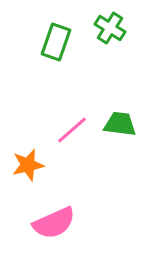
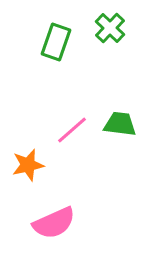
green cross: rotated 12 degrees clockwise
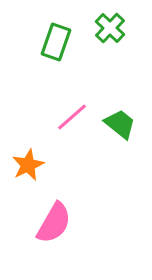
green trapezoid: rotated 32 degrees clockwise
pink line: moved 13 px up
orange star: rotated 12 degrees counterclockwise
pink semicircle: rotated 36 degrees counterclockwise
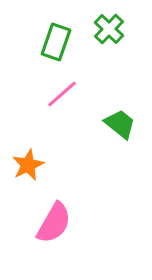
green cross: moved 1 px left, 1 px down
pink line: moved 10 px left, 23 px up
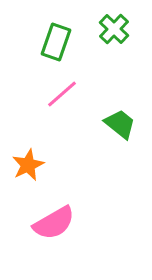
green cross: moved 5 px right
pink semicircle: rotated 30 degrees clockwise
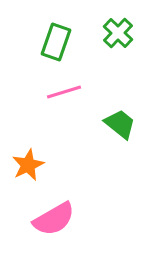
green cross: moved 4 px right, 4 px down
pink line: moved 2 px right, 2 px up; rotated 24 degrees clockwise
pink semicircle: moved 4 px up
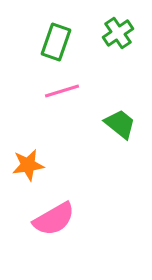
green cross: rotated 12 degrees clockwise
pink line: moved 2 px left, 1 px up
orange star: rotated 16 degrees clockwise
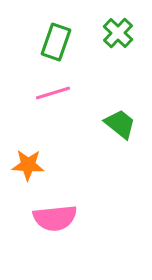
green cross: rotated 12 degrees counterclockwise
pink line: moved 9 px left, 2 px down
orange star: rotated 12 degrees clockwise
pink semicircle: moved 1 px right, 1 px up; rotated 24 degrees clockwise
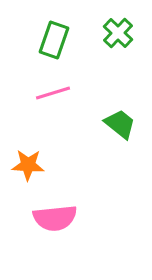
green rectangle: moved 2 px left, 2 px up
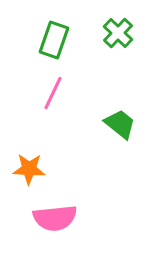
pink line: rotated 48 degrees counterclockwise
orange star: moved 1 px right, 4 px down
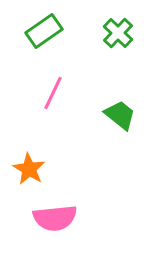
green rectangle: moved 10 px left, 9 px up; rotated 36 degrees clockwise
green trapezoid: moved 9 px up
orange star: rotated 28 degrees clockwise
